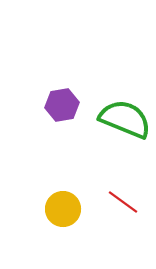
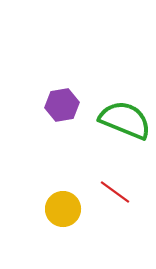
green semicircle: moved 1 px down
red line: moved 8 px left, 10 px up
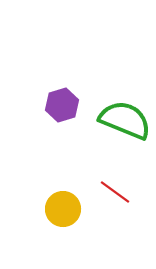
purple hexagon: rotated 8 degrees counterclockwise
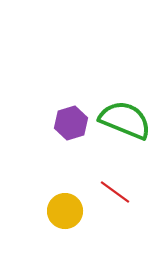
purple hexagon: moved 9 px right, 18 px down
yellow circle: moved 2 px right, 2 px down
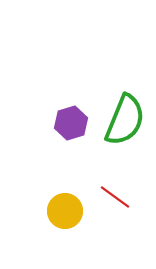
green semicircle: rotated 90 degrees clockwise
red line: moved 5 px down
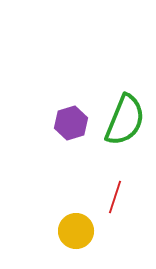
red line: rotated 72 degrees clockwise
yellow circle: moved 11 px right, 20 px down
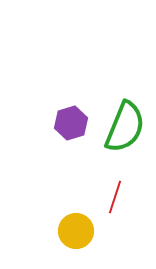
green semicircle: moved 7 px down
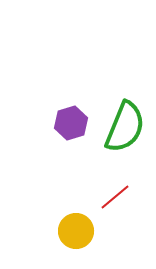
red line: rotated 32 degrees clockwise
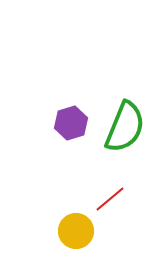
red line: moved 5 px left, 2 px down
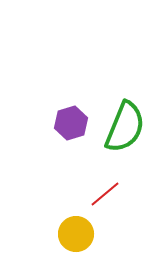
red line: moved 5 px left, 5 px up
yellow circle: moved 3 px down
